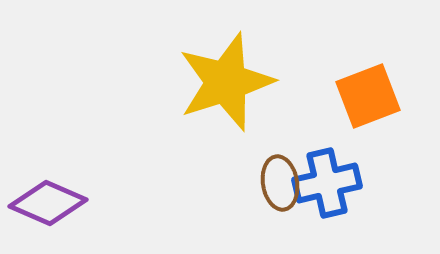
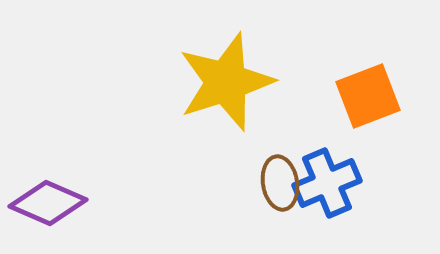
blue cross: rotated 10 degrees counterclockwise
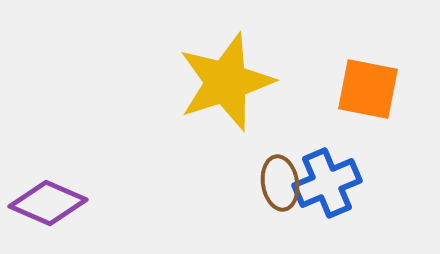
orange square: moved 7 px up; rotated 32 degrees clockwise
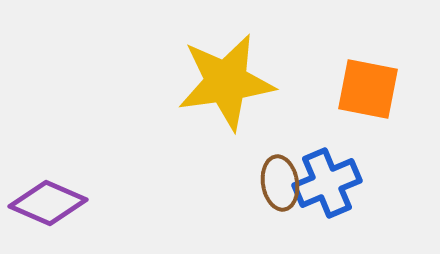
yellow star: rotated 10 degrees clockwise
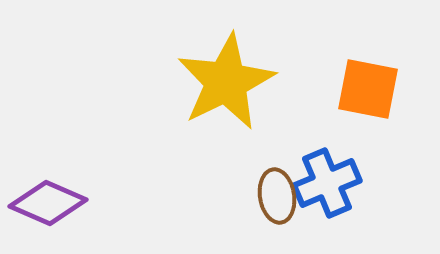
yellow star: rotated 18 degrees counterclockwise
brown ellipse: moved 3 px left, 13 px down
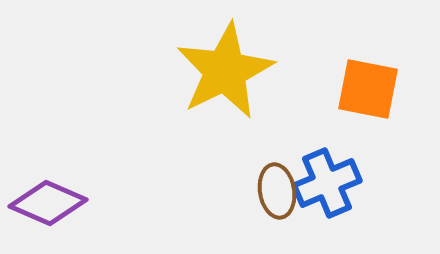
yellow star: moved 1 px left, 11 px up
brown ellipse: moved 5 px up
